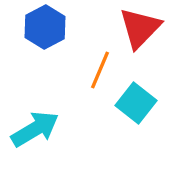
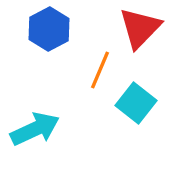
blue hexagon: moved 4 px right, 2 px down
cyan arrow: rotated 6 degrees clockwise
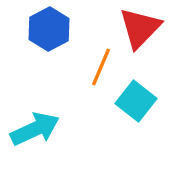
orange line: moved 1 px right, 3 px up
cyan square: moved 2 px up
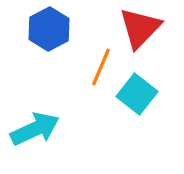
cyan square: moved 1 px right, 7 px up
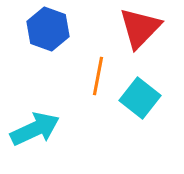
blue hexagon: moved 1 px left; rotated 12 degrees counterclockwise
orange line: moved 3 px left, 9 px down; rotated 12 degrees counterclockwise
cyan square: moved 3 px right, 4 px down
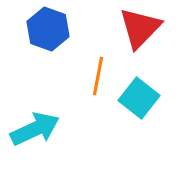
cyan square: moved 1 px left
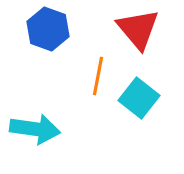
red triangle: moved 2 px left, 1 px down; rotated 24 degrees counterclockwise
cyan arrow: rotated 33 degrees clockwise
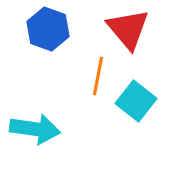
red triangle: moved 10 px left
cyan square: moved 3 px left, 3 px down
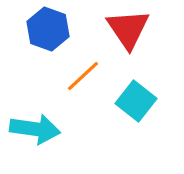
red triangle: rotated 6 degrees clockwise
orange line: moved 15 px left; rotated 36 degrees clockwise
